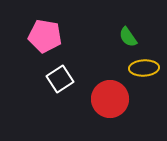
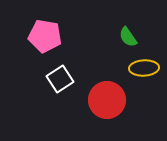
red circle: moved 3 px left, 1 px down
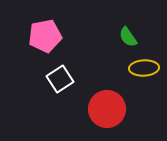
pink pentagon: rotated 20 degrees counterclockwise
red circle: moved 9 px down
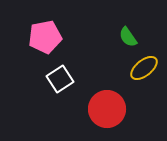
pink pentagon: moved 1 px down
yellow ellipse: rotated 36 degrees counterclockwise
